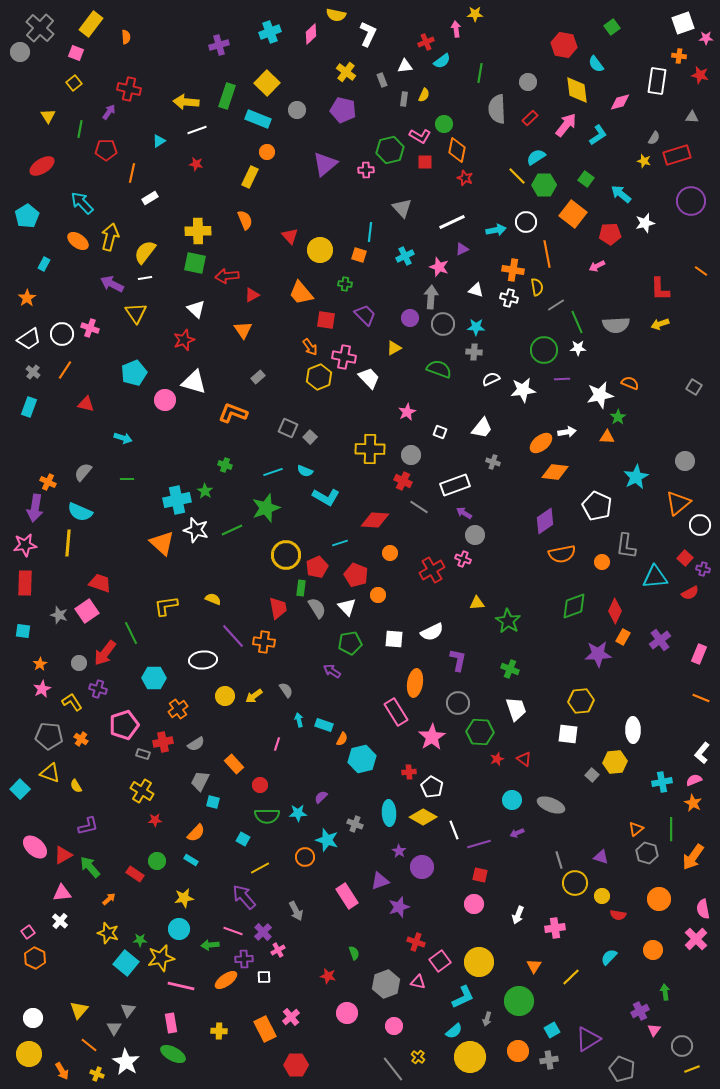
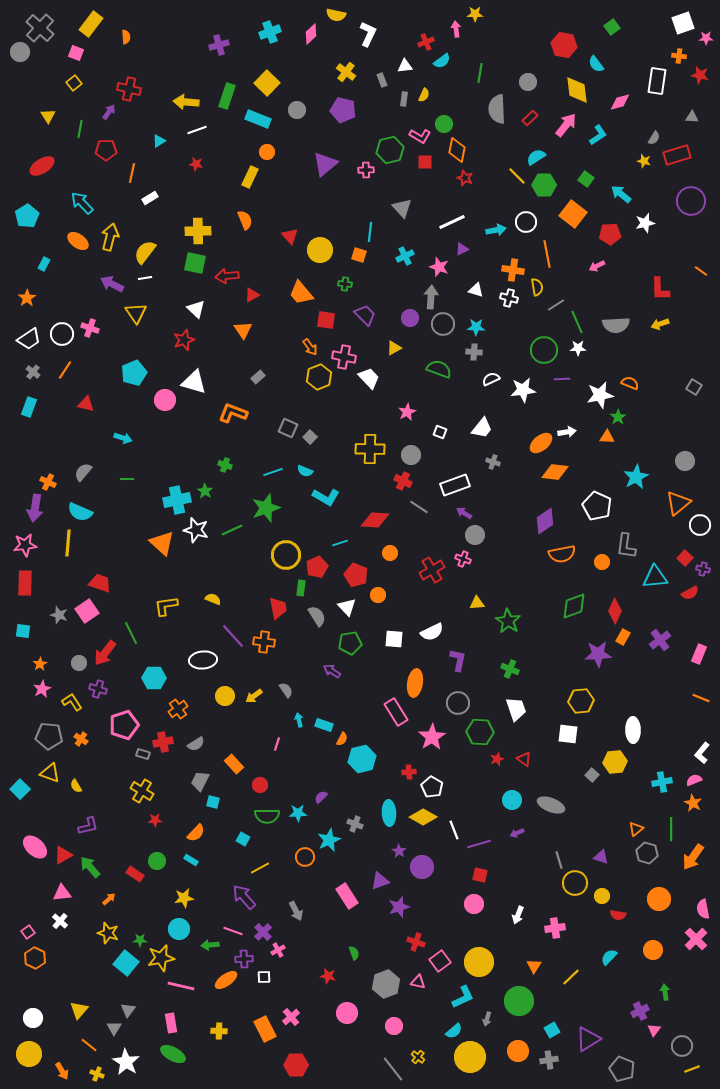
gray semicircle at (317, 608): moved 8 px down
cyan star at (327, 840): moved 2 px right; rotated 30 degrees clockwise
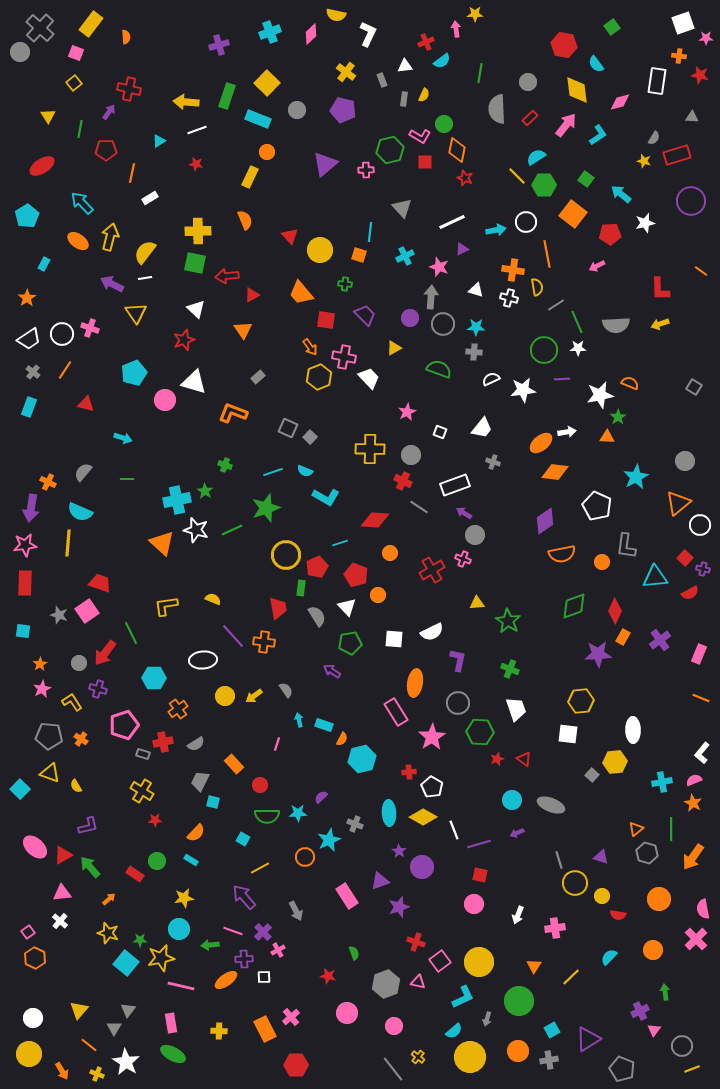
purple arrow at (35, 508): moved 4 px left
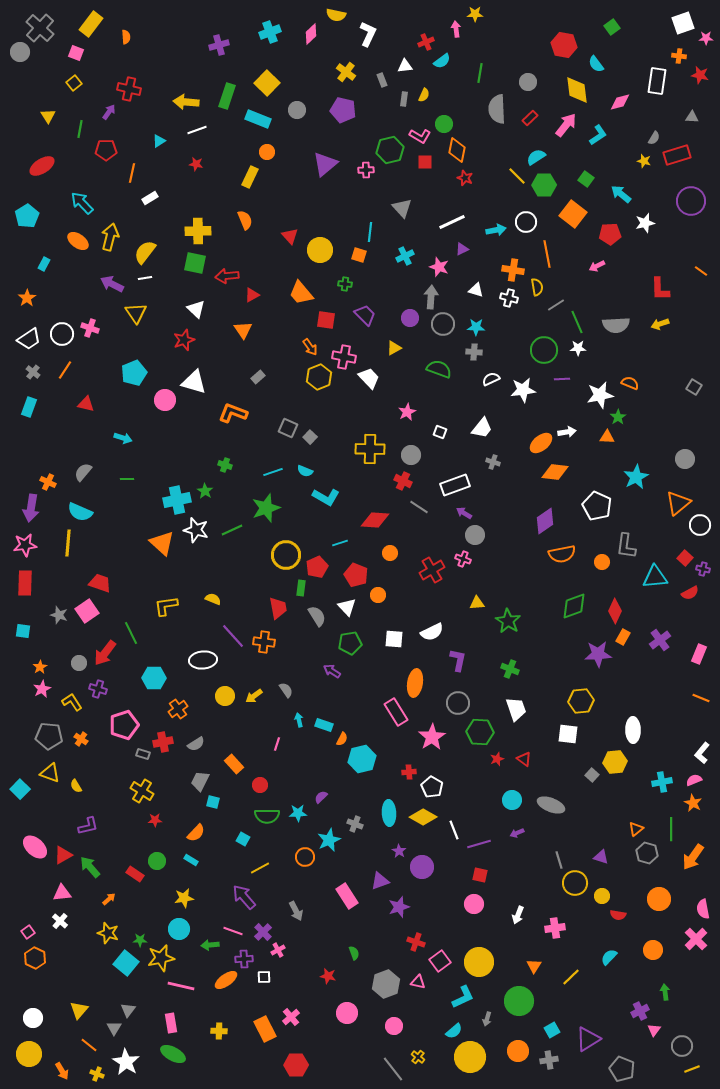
gray circle at (685, 461): moved 2 px up
orange star at (40, 664): moved 3 px down
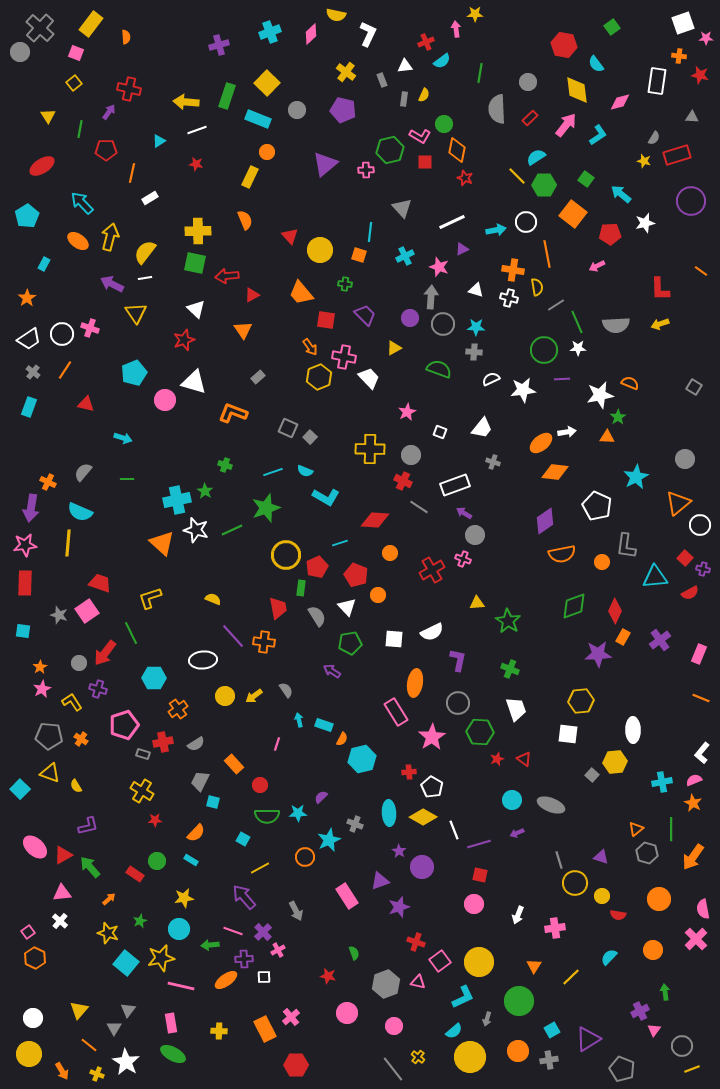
yellow L-shape at (166, 606): moved 16 px left, 8 px up; rotated 10 degrees counterclockwise
green star at (140, 940): moved 19 px up; rotated 24 degrees counterclockwise
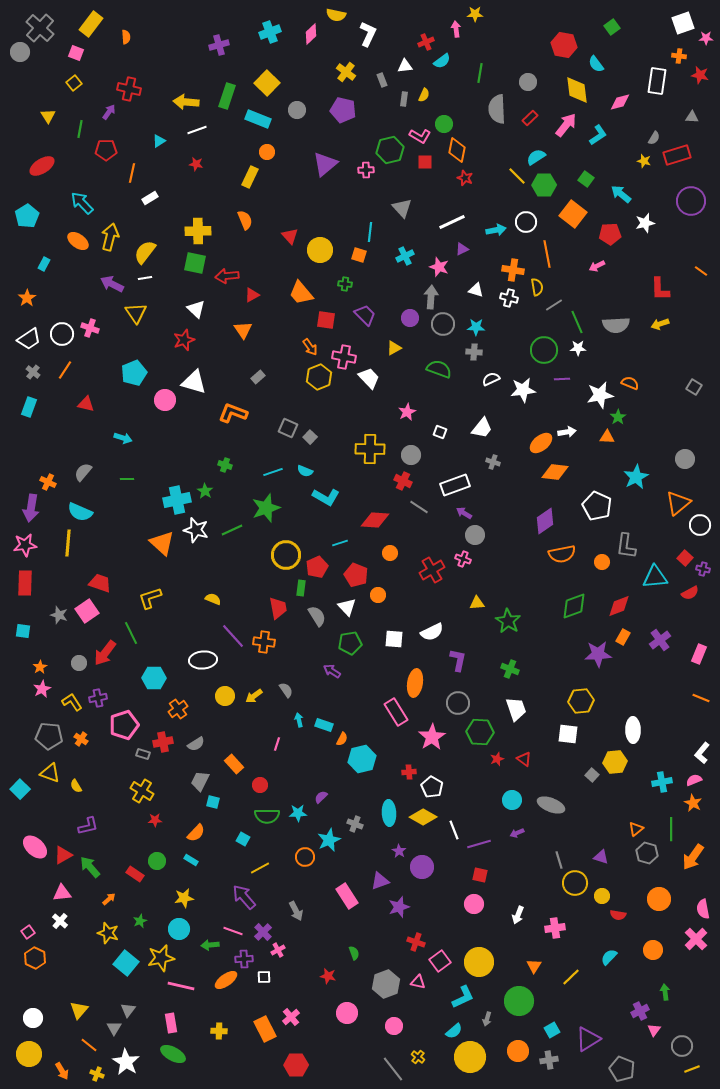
gray line at (556, 305): moved 2 px left
red diamond at (615, 611): moved 4 px right, 5 px up; rotated 45 degrees clockwise
purple cross at (98, 689): moved 9 px down; rotated 30 degrees counterclockwise
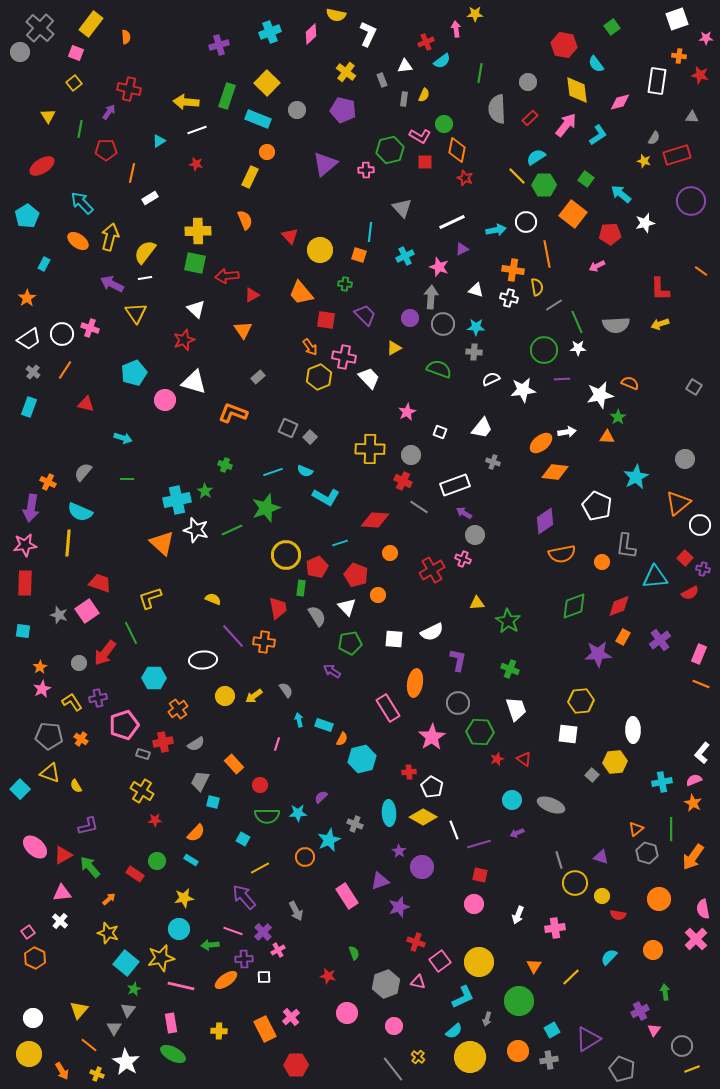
white square at (683, 23): moved 6 px left, 4 px up
orange line at (701, 698): moved 14 px up
pink rectangle at (396, 712): moved 8 px left, 4 px up
green star at (140, 921): moved 6 px left, 68 px down
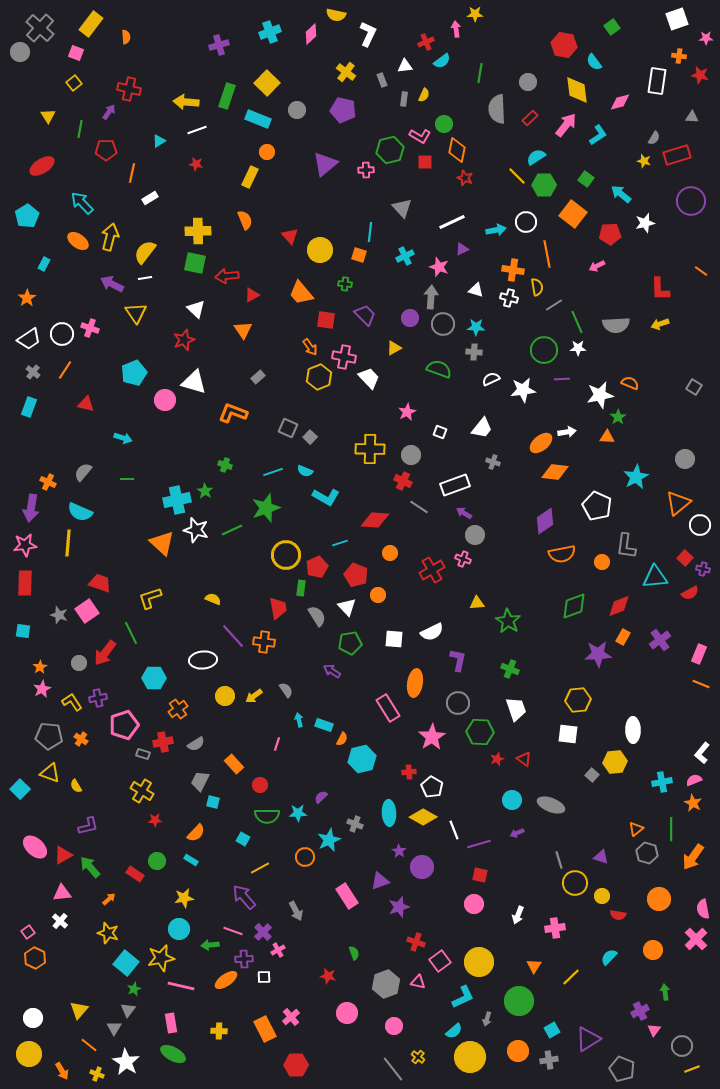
cyan semicircle at (596, 64): moved 2 px left, 2 px up
yellow hexagon at (581, 701): moved 3 px left, 1 px up
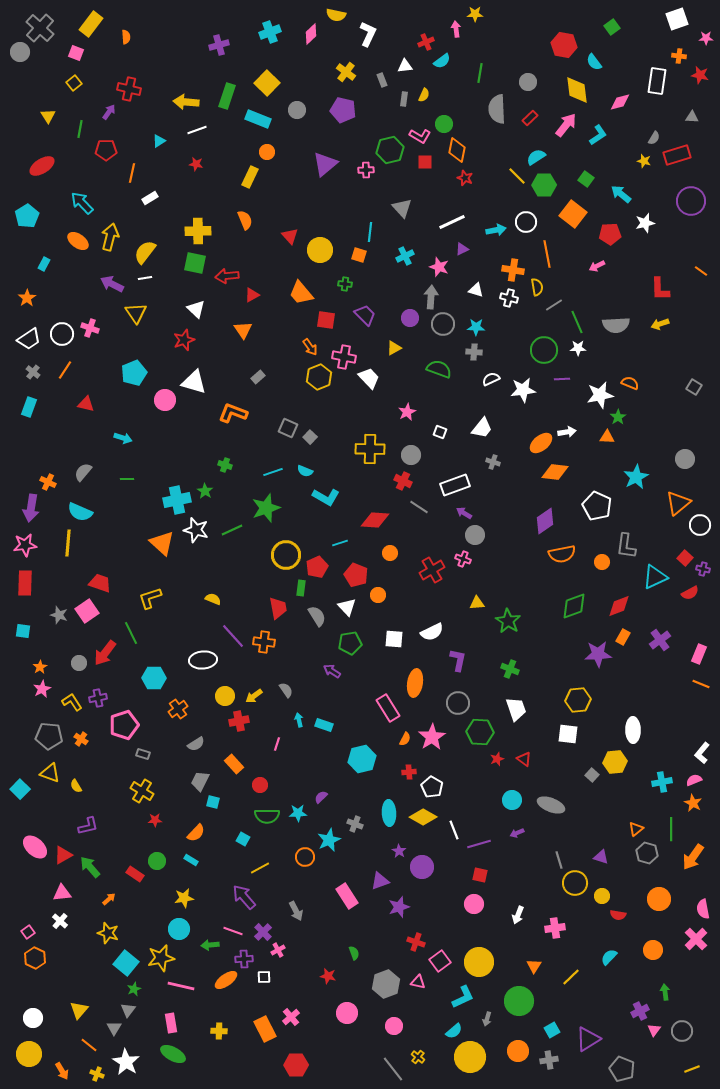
cyan triangle at (655, 577): rotated 20 degrees counterclockwise
orange semicircle at (342, 739): moved 63 px right
red cross at (163, 742): moved 76 px right, 21 px up
gray circle at (682, 1046): moved 15 px up
